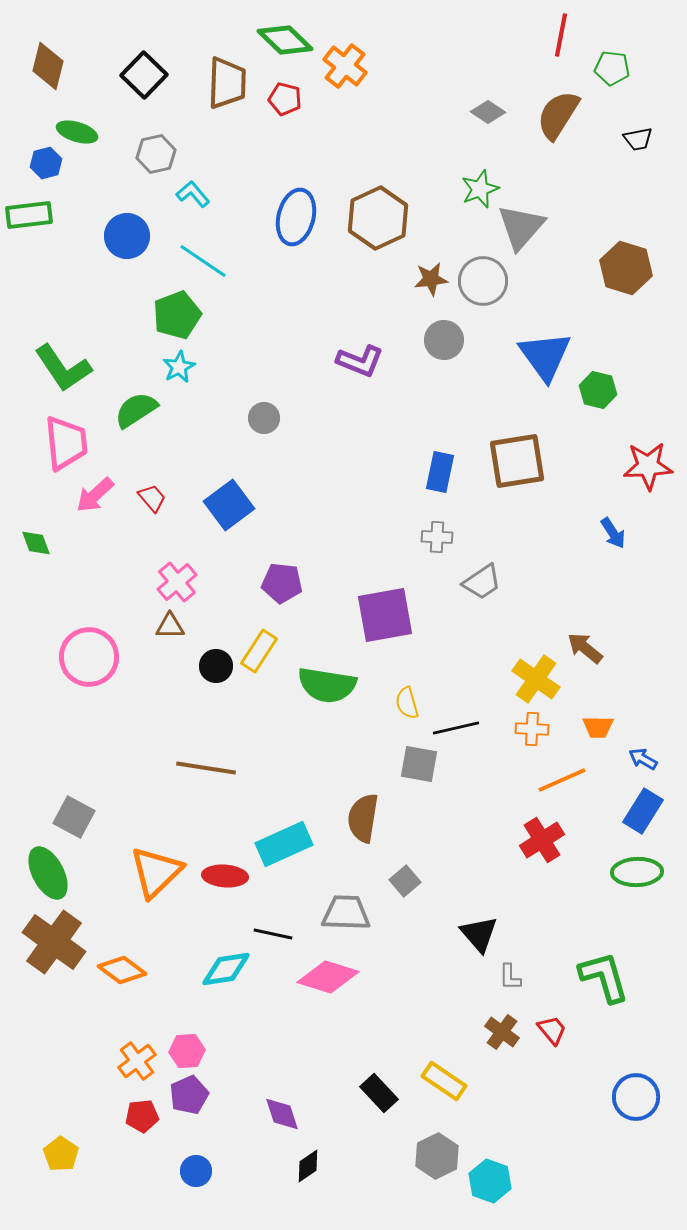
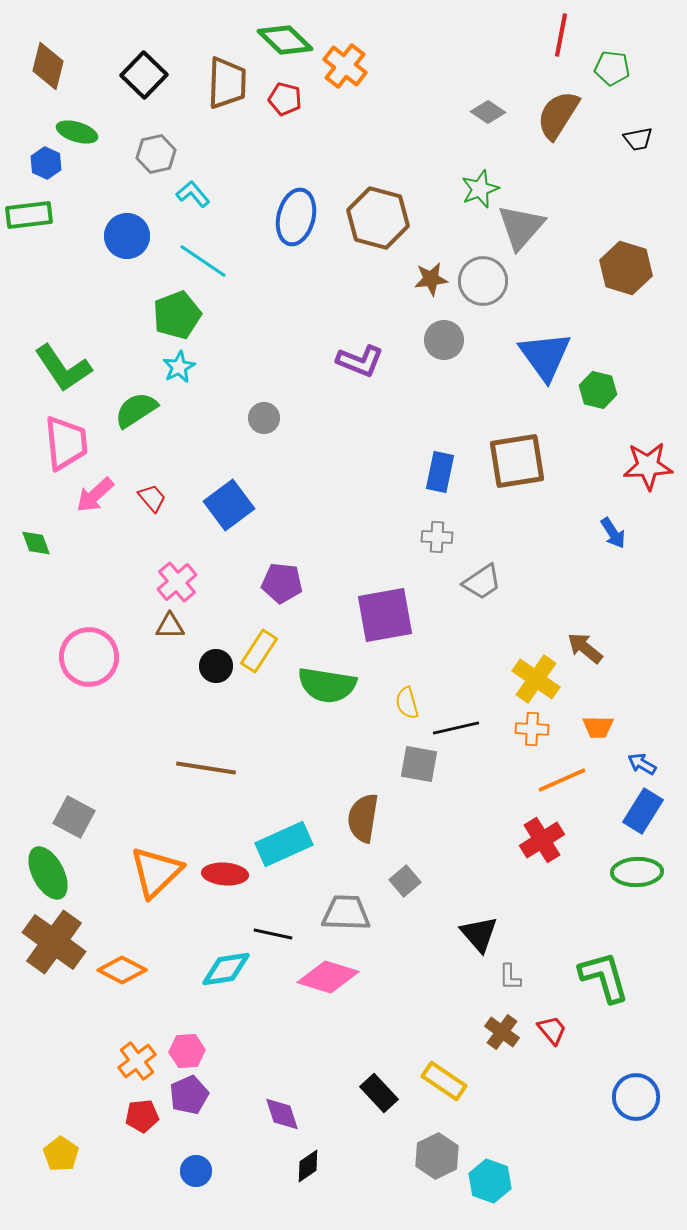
blue hexagon at (46, 163): rotated 20 degrees counterclockwise
brown hexagon at (378, 218): rotated 20 degrees counterclockwise
blue arrow at (643, 759): moved 1 px left, 5 px down
red ellipse at (225, 876): moved 2 px up
orange diamond at (122, 970): rotated 9 degrees counterclockwise
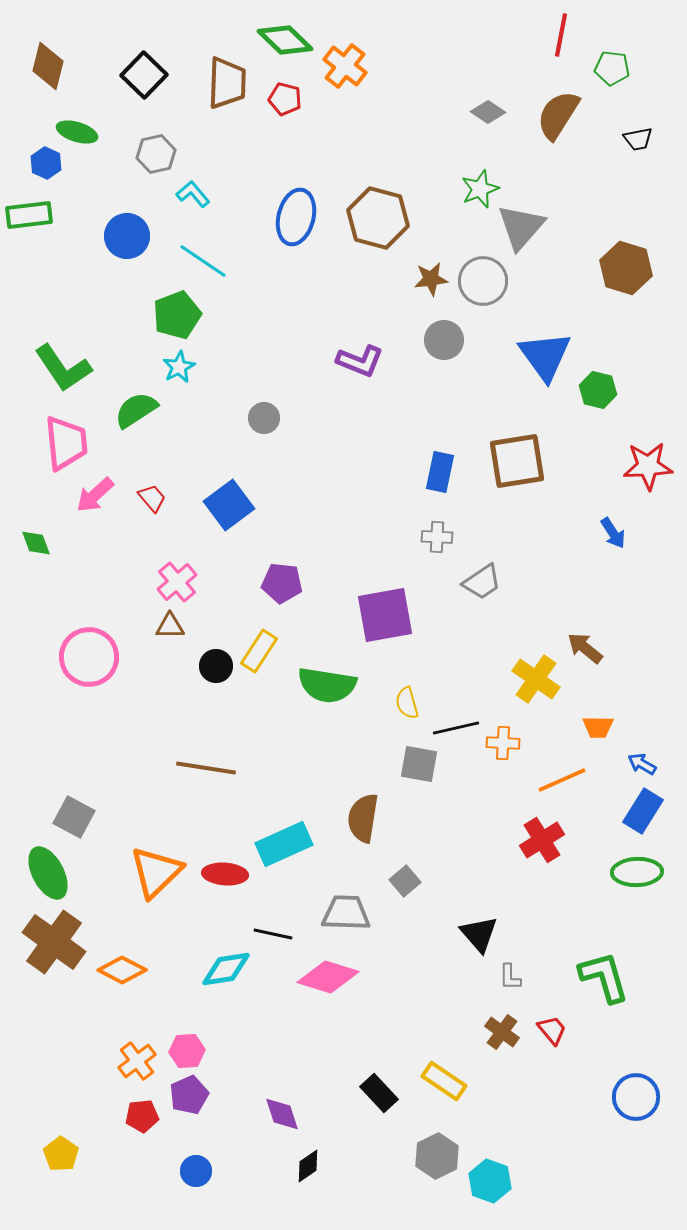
orange cross at (532, 729): moved 29 px left, 14 px down
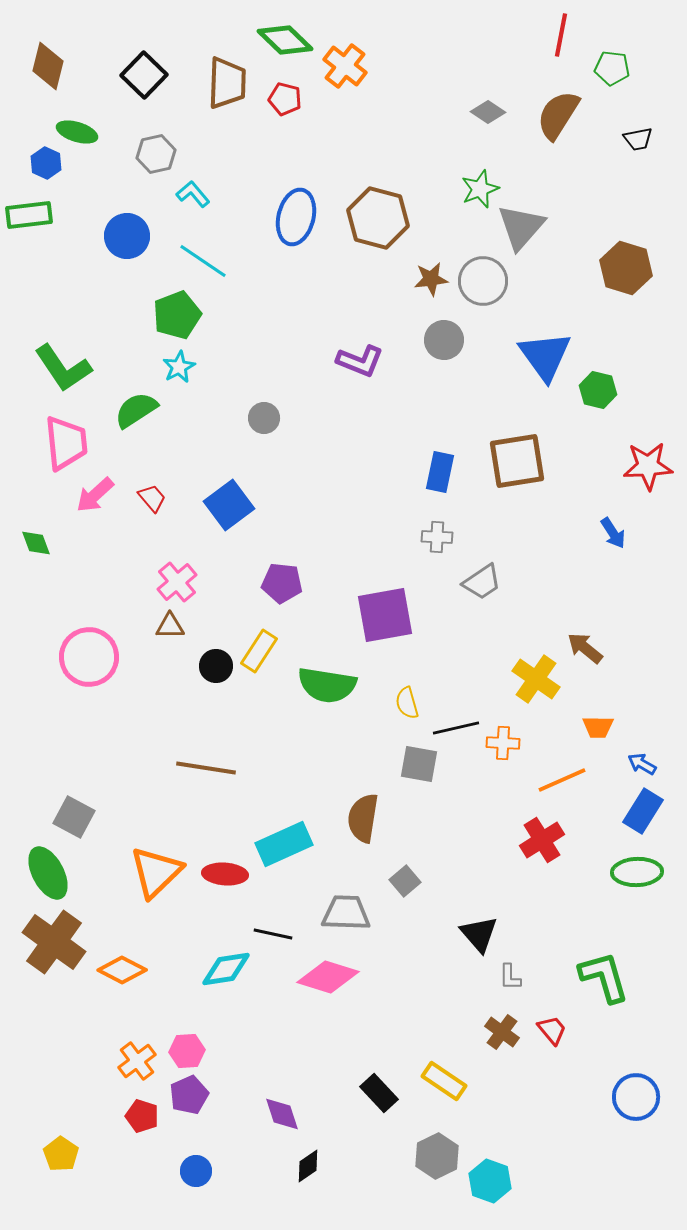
red pentagon at (142, 1116): rotated 24 degrees clockwise
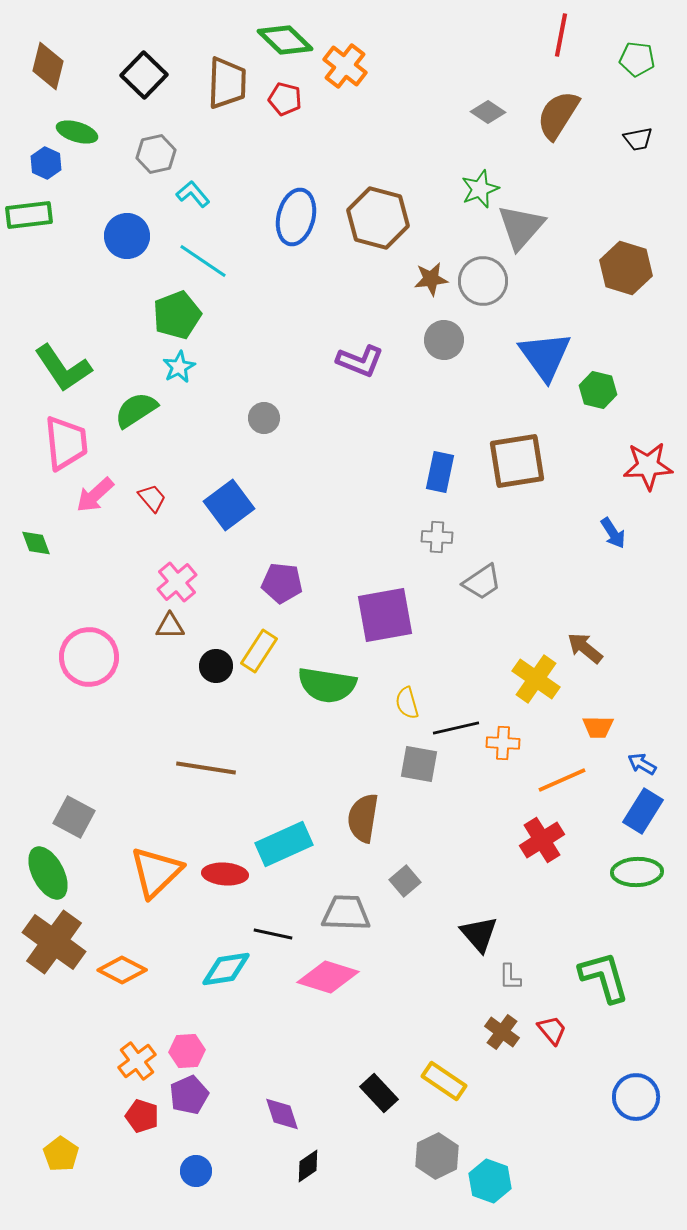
green pentagon at (612, 68): moved 25 px right, 9 px up
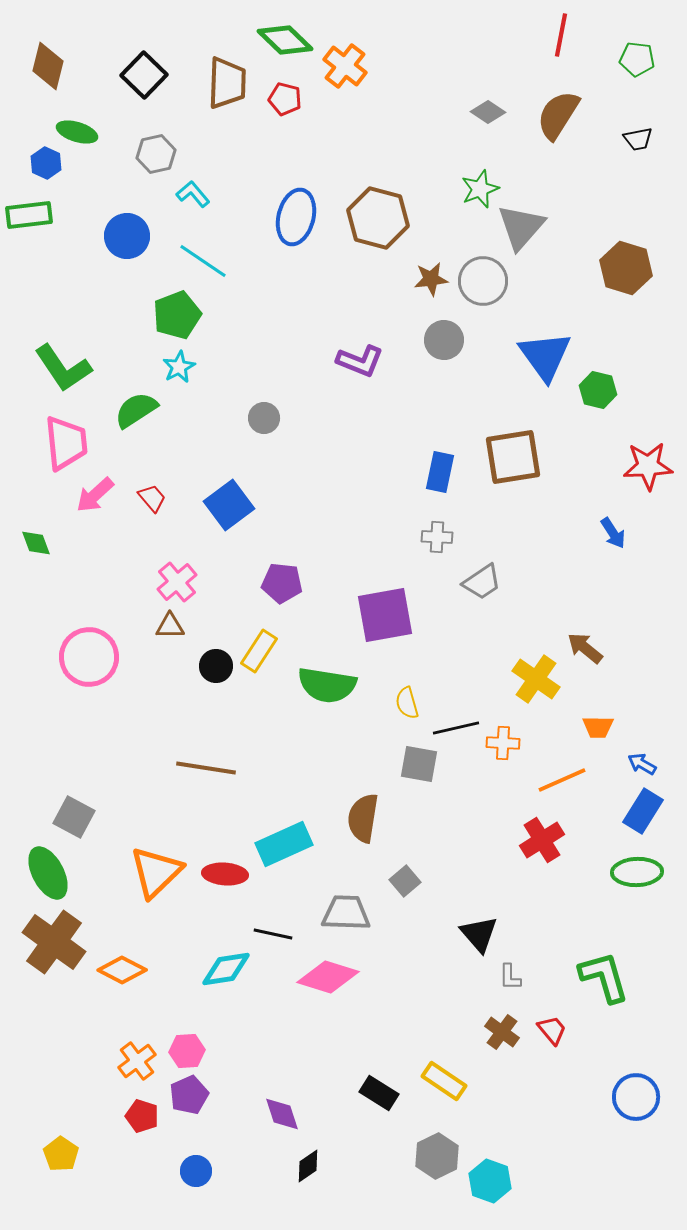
brown square at (517, 461): moved 4 px left, 4 px up
black rectangle at (379, 1093): rotated 15 degrees counterclockwise
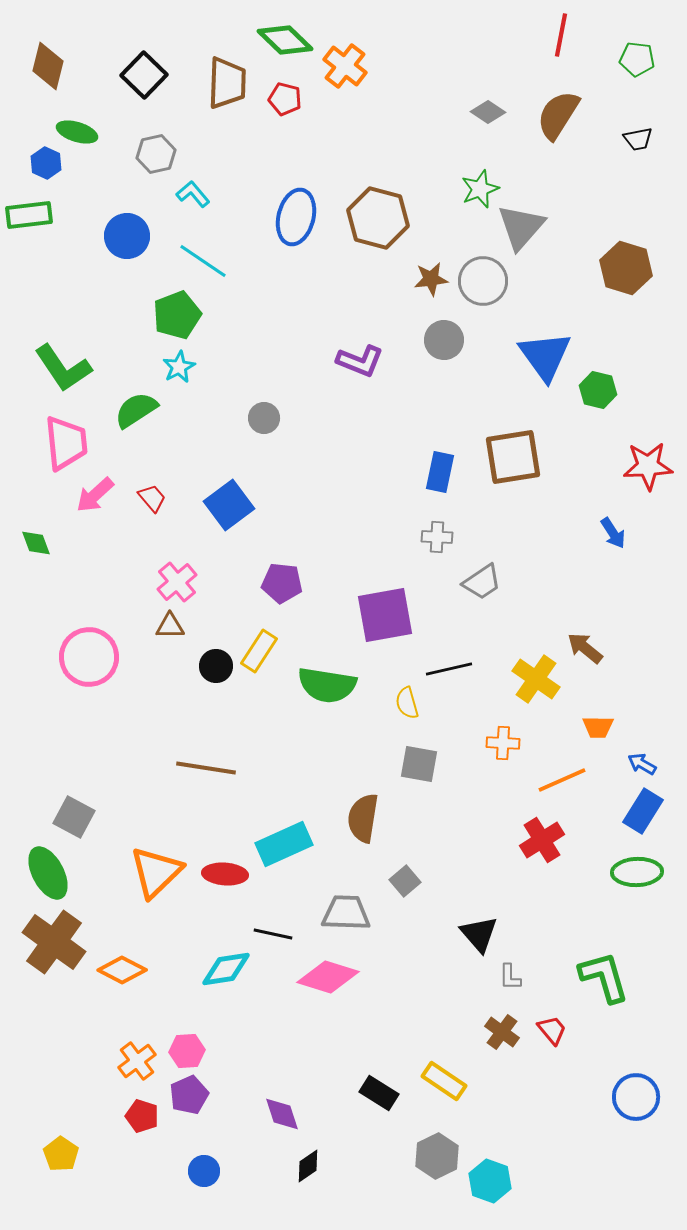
black line at (456, 728): moved 7 px left, 59 px up
blue circle at (196, 1171): moved 8 px right
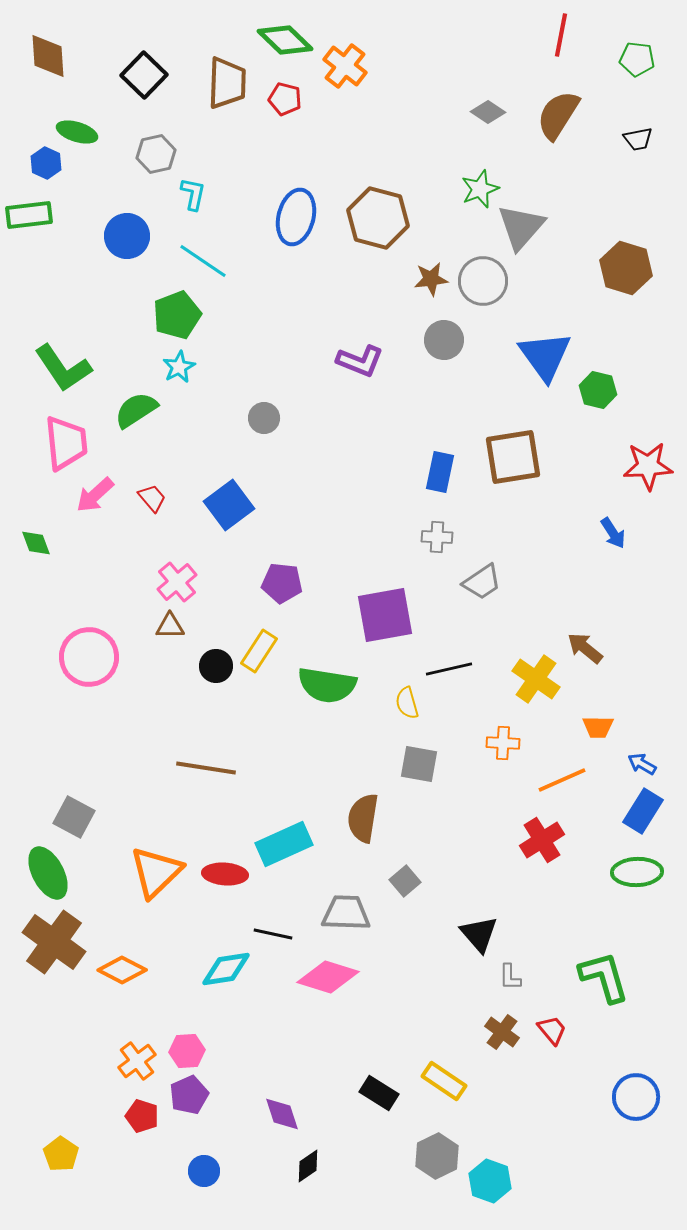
brown diamond at (48, 66): moved 10 px up; rotated 18 degrees counterclockwise
cyan L-shape at (193, 194): rotated 52 degrees clockwise
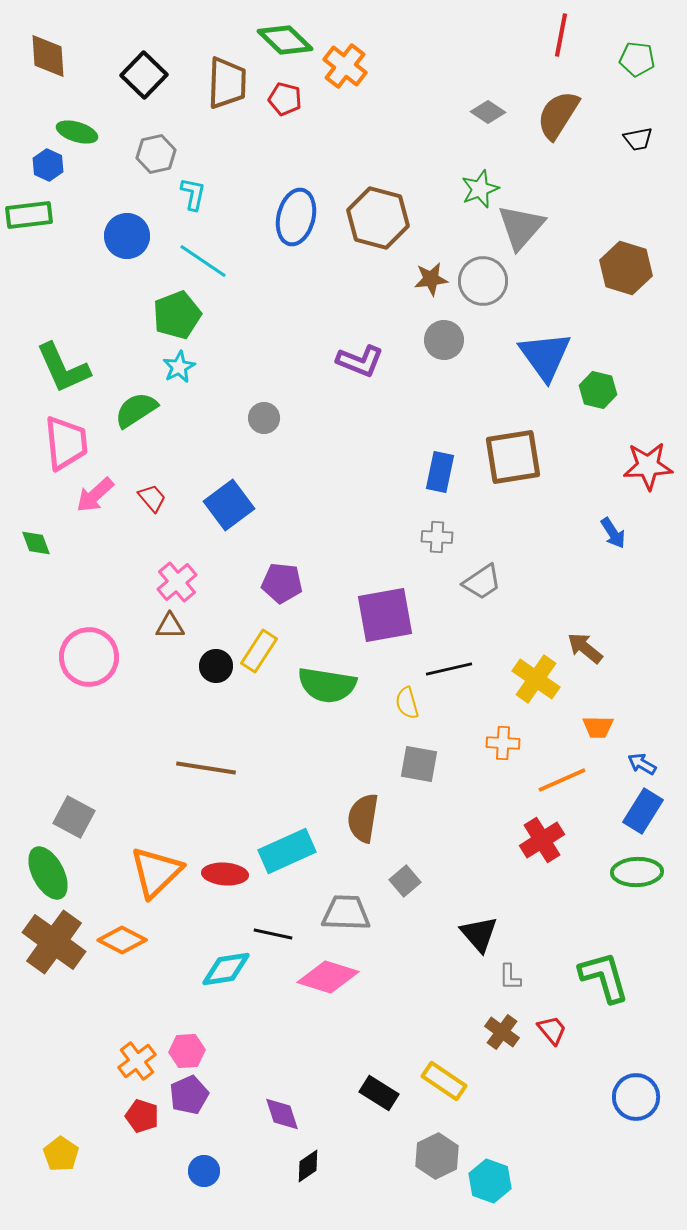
blue hexagon at (46, 163): moved 2 px right, 2 px down
green L-shape at (63, 368): rotated 10 degrees clockwise
cyan rectangle at (284, 844): moved 3 px right, 7 px down
orange diamond at (122, 970): moved 30 px up
